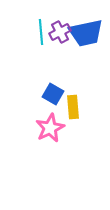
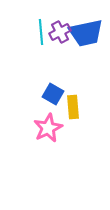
pink star: moved 2 px left
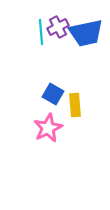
purple cross: moved 2 px left, 5 px up
yellow rectangle: moved 2 px right, 2 px up
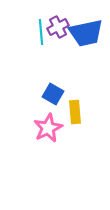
yellow rectangle: moved 7 px down
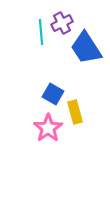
purple cross: moved 4 px right, 4 px up
blue trapezoid: moved 15 px down; rotated 69 degrees clockwise
yellow rectangle: rotated 10 degrees counterclockwise
pink star: rotated 8 degrees counterclockwise
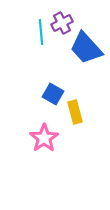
blue trapezoid: rotated 9 degrees counterclockwise
pink star: moved 4 px left, 10 px down
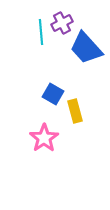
yellow rectangle: moved 1 px up
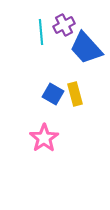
purple cross: moved 2 px right, 2 px down
yellow rectangle: moved 17 px up
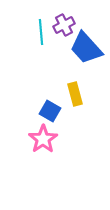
blue square: moved 3 px left, 17 px down
pink star: moved 1 px left, 1 px down
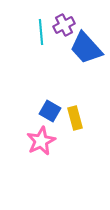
yellow rectangle: moved 24 px down
pink star: moved 2 px left, 2 px down; rotated 8 degrees clockwise
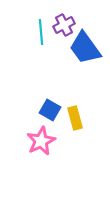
blue trapezoid: moved 1 px left; rotated 6 degrees clockwise
blue square: moved 1 px up
